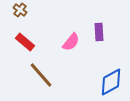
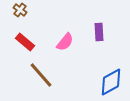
pink semicircle: moved 6 px left
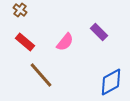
purple rectangle: rotated 42 degrees counterclockwise
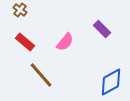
purple rectangle: moved 3 px right, 3 px up
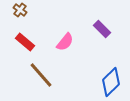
blue diamond: rotated 16 degrees counterclockwise
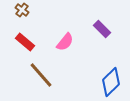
brown cross: moved 2 px right
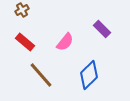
brown cross: rotated 24 degrees clockwise
blue diamond: moved 22 px left, 7 px up
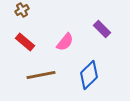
brown line: rotated 60 degrees counterclockwise
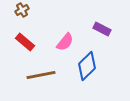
purple rectangle: rotated 18 degrees counterclockwise
blue diamond: moved 2 px left, 9 px up
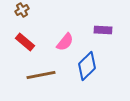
purple rectangle: moved 1 px right, 1 px down; rotated 24 degrees counterclockwise
